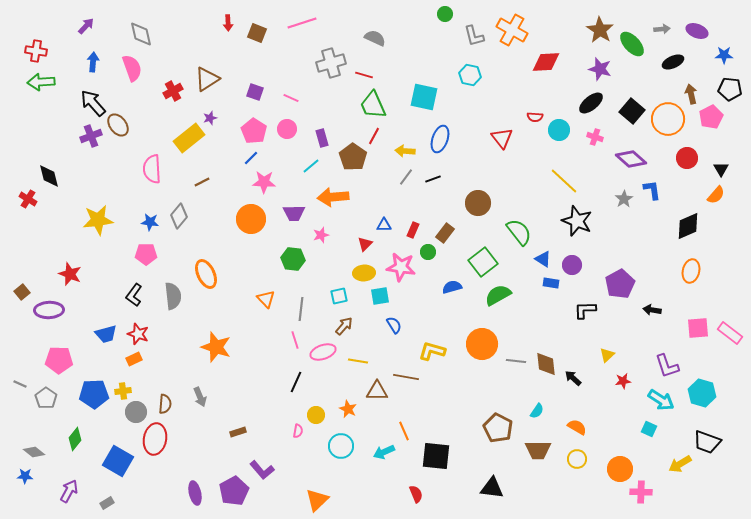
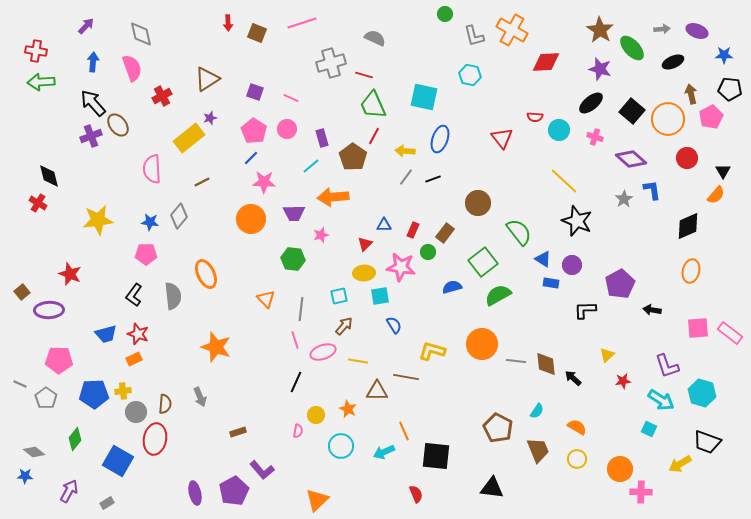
green ellipse at (632, 44): moved 4 px down
red cross at (173, 91): moved 11 px left, 5 px down
black triangle at (721, 169): moved 2 px right, 2 px down
red cross at (28, 199): moved 10 px right, 4 px down
brown trapezoid at (538, 450): rotated 112 degrees counterclockwise
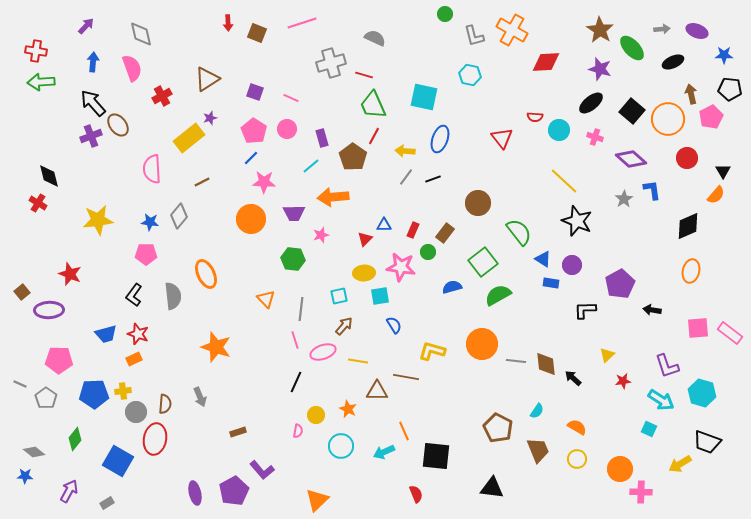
red triangle at (365, 244): moved 5 px up
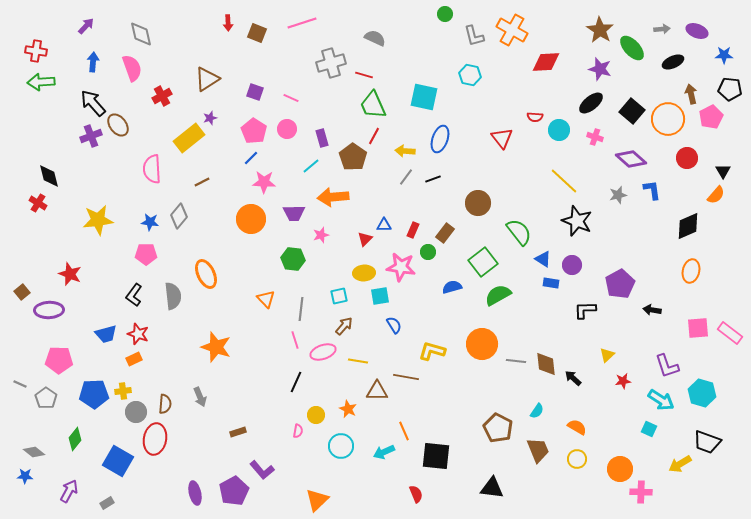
gray star at (624, 199): moved 6 px left, 4 px up; rotated 18 degrees clockwise
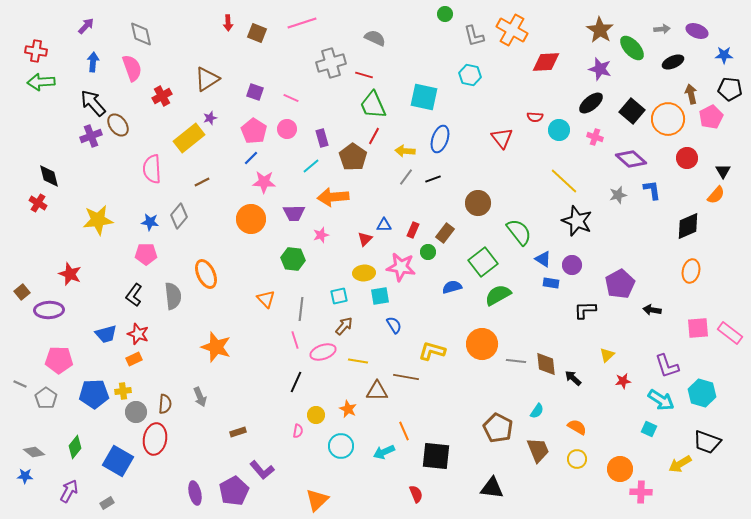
green diamond at (75, 439): moved 8 px down
